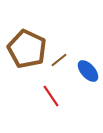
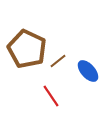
brown line: moved 1 px left, 1 px down
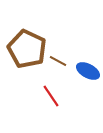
brown line: rotated 66 degrees clockwise
blue ellipse: rotated 20 degrees counterclockwise
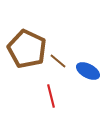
brown line: rotated 12 degrees clockwise
red line: rotated 20 degrees clockwise
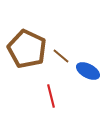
brown line: moved 3 px right, 5 px up
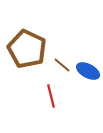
brown line: moved 1 px right, 9 px down
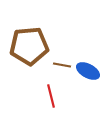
brown pentagon: moved 2 px right, 3 px up; rotated 30 degrees counterclockwise
brown line: rotated 30 degrees counterclockwise
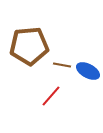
red line: rotated 55 degrees clockwise
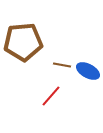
brown pentagon: moved 6 px left, 4 px up
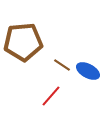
brown line: rotated 24 degrees clockwise
